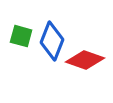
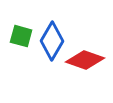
blue diamond: rotated 9 degrees clockwise
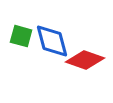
blue diamond: rotated 45 degrees counterclockwise
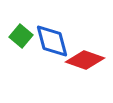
green square: rotated 25 degrees clockwise
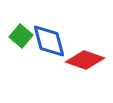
blue diamond: moved 3 px left
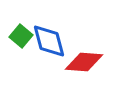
red diamond: moved 1 px left, 2 px down; rotated 15 degrees counterclockwise
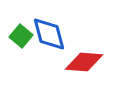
blue diamond: moved 7 px up
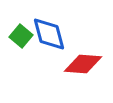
red diamond: moved 1 px left, 2 px down
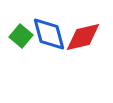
red diamond: moved 27 px up; rotated 18 degrees counterclockwise
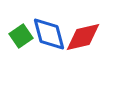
green square: rotated 15 degrees clockwise
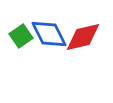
blue diamond: rotated 12 degrees counterclockwise
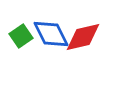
blue diamond: moved 2 px right
